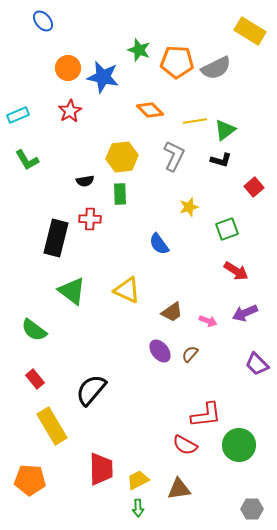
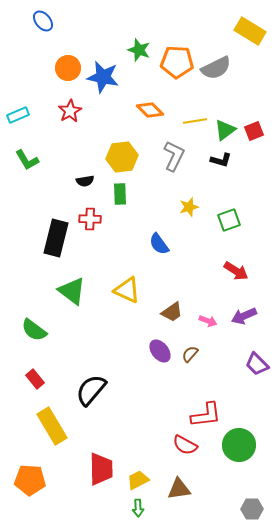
red square at (254, 187): moved 56 px up; rotated 18 degrees clockwise
green square at (227, 229): moved 2 px right, 9 px up
purple arrow at (245, 313): moved 1 px left, 3 px down
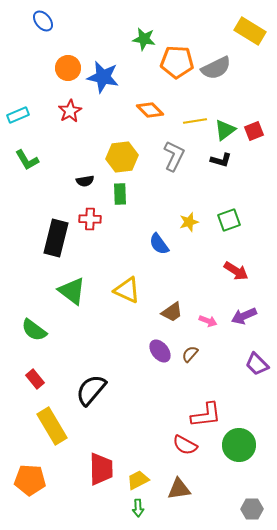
green star at (139, 50): moved 5 px right, 11 px up; rotated 10 degrees counterclockwise
yellow star at (189, 207): moved 15 px down
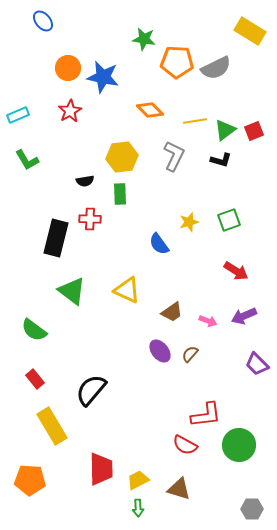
brown triangle at (179, 489): rotated 25 degrees clockwise
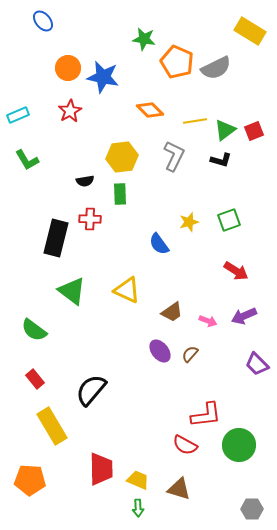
orange pentagon at (177, 62): rotated 20 degrees clockwise
yellow trapezoid at (138, 480): rotated 50 degrees clockwise
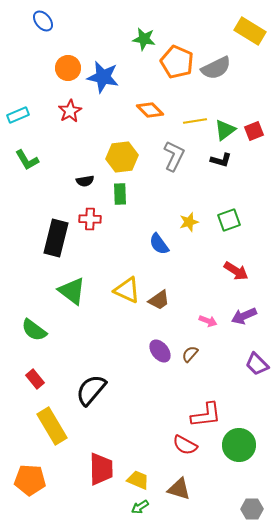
brown trapezoid at (172, 312): moved 13 px left, 12 px up
green arrow at (138, 508): moved 2 px right, 1 px up; rotated 60 degrees clockwise
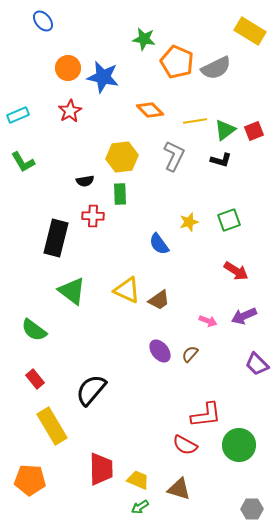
green L-shape at (27, 160): moved 4 px left, 2 px down
red cross at (90, 219): moved 3 px right, 3 px up
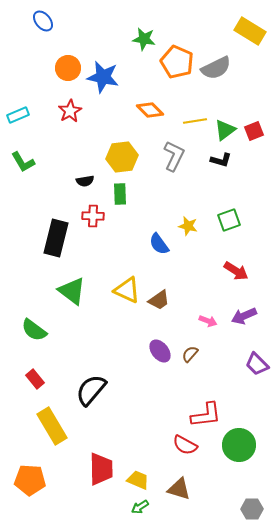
yellow star at (189, 222): moved 1 px left, 4 px down; rotated 30 degrees clockwise
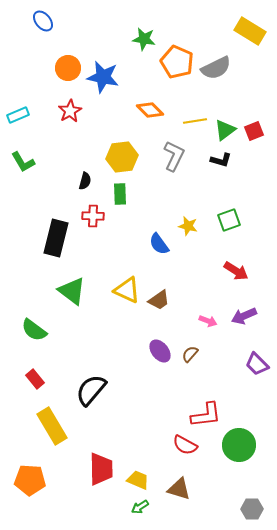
black semicircle at (85, 181): rotated 66 degrees counterclockwise
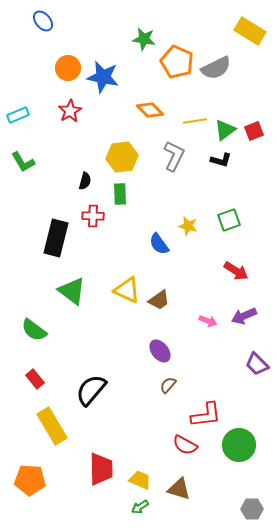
brown semicircle at (190, 354): moved 22 px left, 31 px down
yellow trapezoid at (138, 480): moved 2 px right
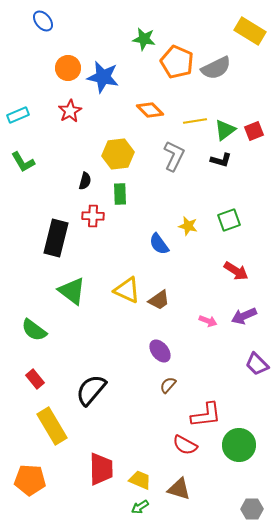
yellow hexagon at (122, 157): moved 4 px left, 3 px up
